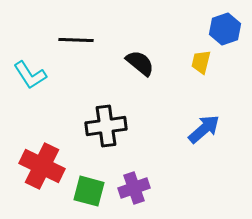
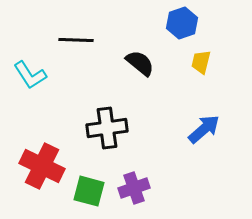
blue hexagon: moved 43 px left, 6 px up
black cross: moved 1 px right, 2 px down
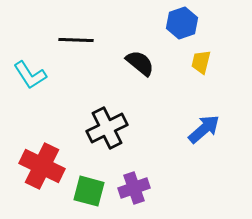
black cross: rotated 18 degrees counterclockwise
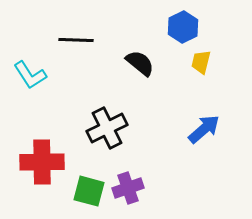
blue hexagon: moved 1 px right, 4 px down; rotated 8 degrees counterclockwise
red cross: moved 4 px up; rotated 27 degrees counterclockwise
purple cross: moved 6 px left
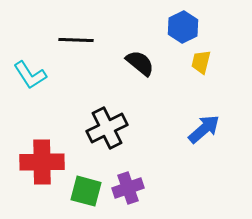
green square: moved 3 px left
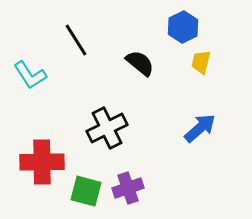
black line: rotated 56 degrees clockwise
blue arrow: moved 4 px left, 1 px up
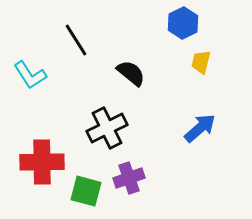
blue hexagon: moved 4 px up
black semicircle: moved 9 px left, 10 px down
purple cross: moved 1 px right, 10 px up
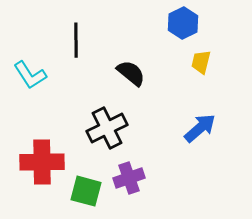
black line: rotated 32 degrees clockwise
